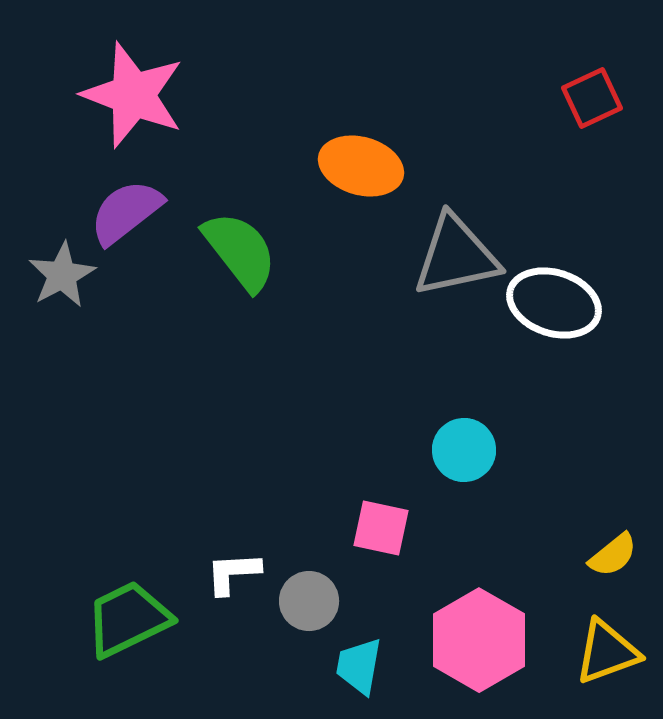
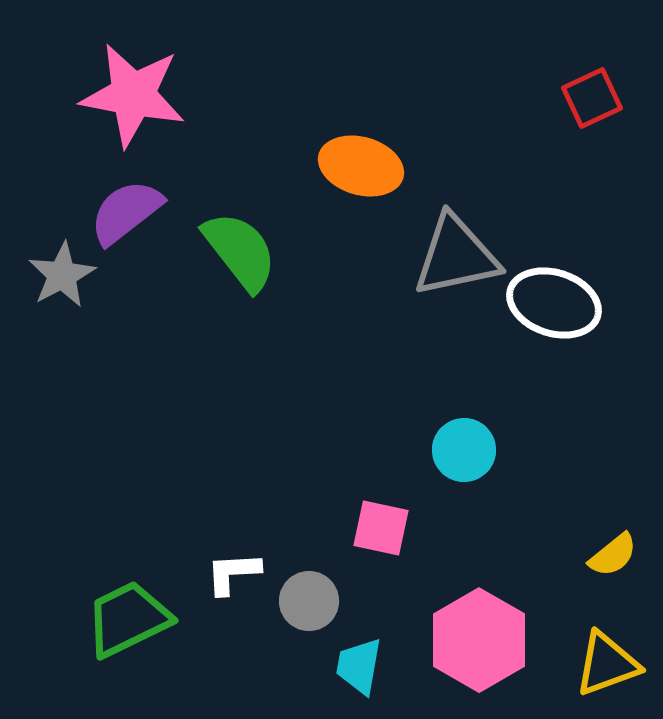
pink star: rotated 10 degrees counterclockwise
yellow triangle: moved 12 px down
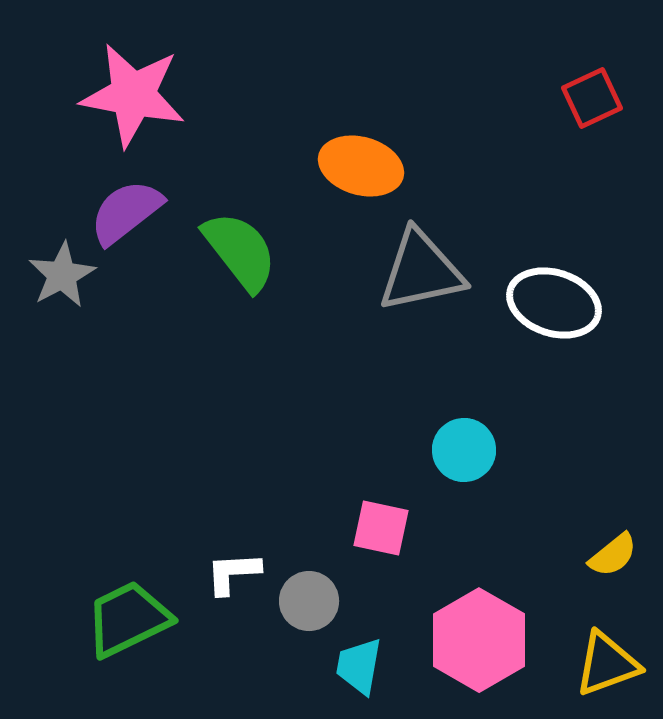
gray triangle: moved 35 px left, 15 px down
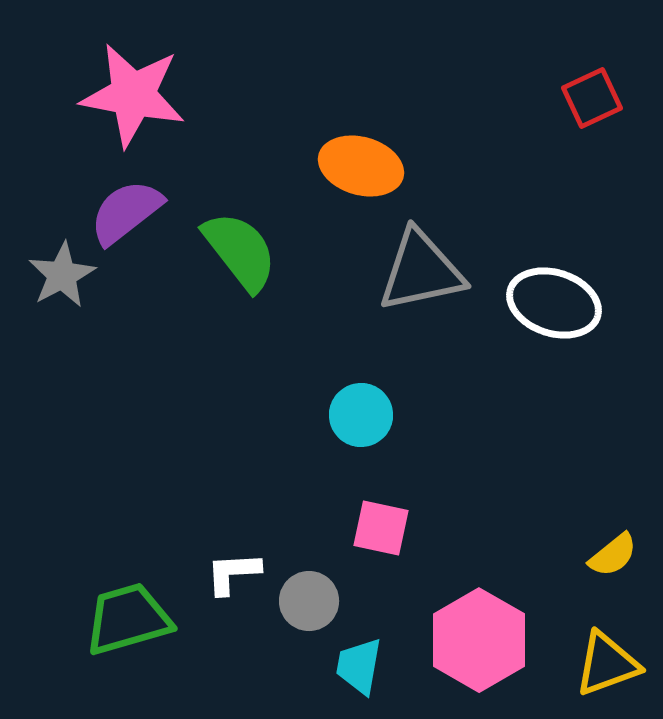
cyan circle: moved 103 px left, 35 px up
green trapezoid: rotated 10 degrees clockwise
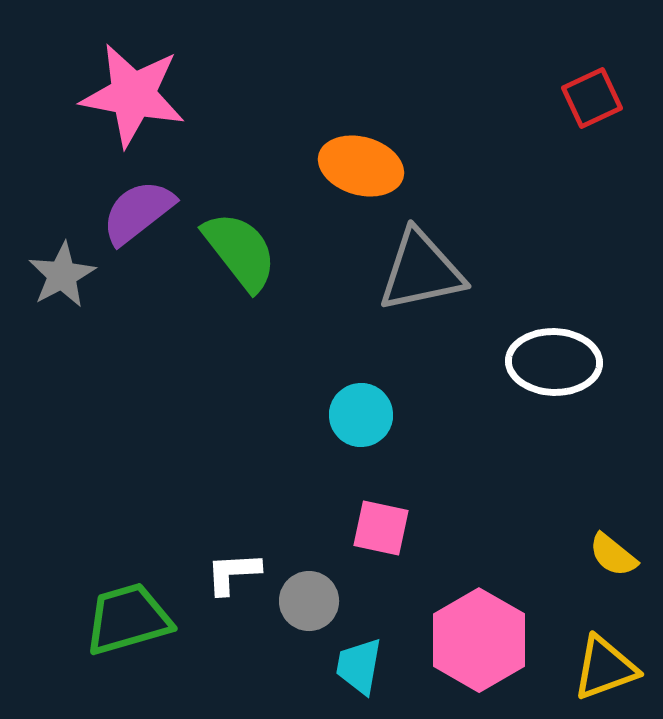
purple semicircle: moved 12 px right
white ellipse: moved 59 px down; rotated 16 degrees counterclockwise
yellow semicircle: rotated 78 degrees clockwise
yellow triangle: moved 2 px left, 4 px down
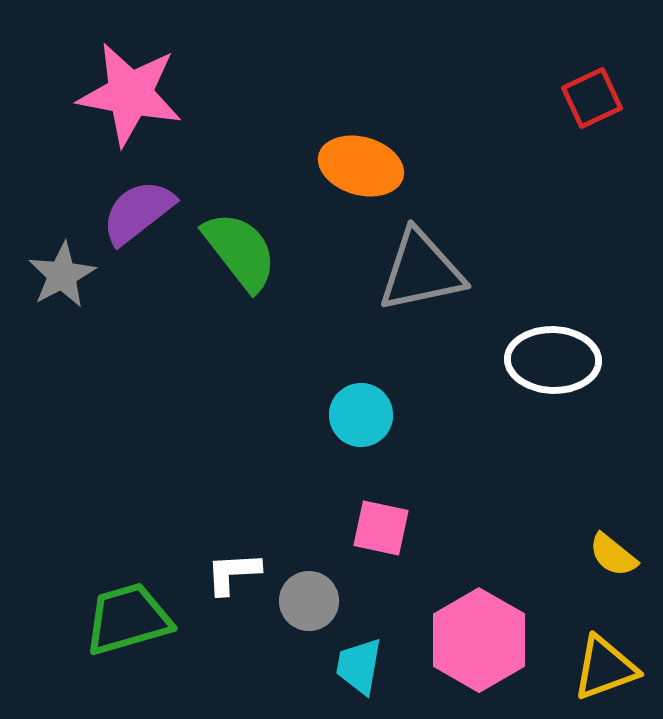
pink star: moved 3 px left, 1 px up
white ellipse: moved 1 px left, 2 px up
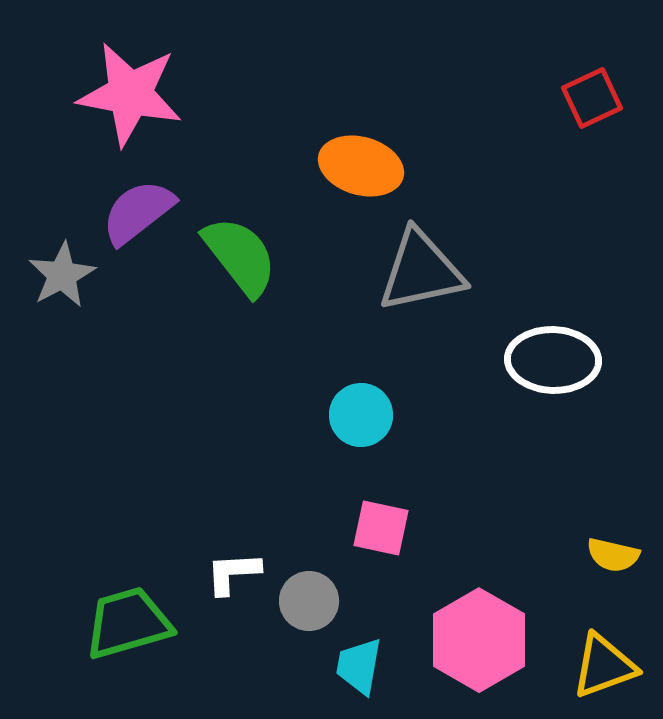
green semicircle: moved 5 px down
yellow semicircle: rotated 26 degrees counterclockwise
green trapezoid: moved 4 px down
yellow triangle: moved 1 px left, 2 px up
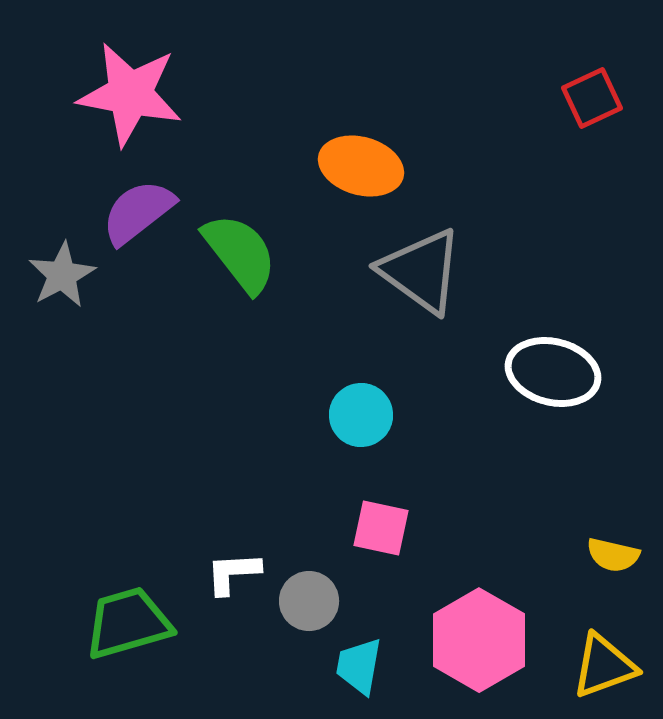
green semicircle: moved 3 px up
gray triangle: rotated 48 degrees clockwise
white ellipse: moved 12 px down; rotated 12 degrees clockwise
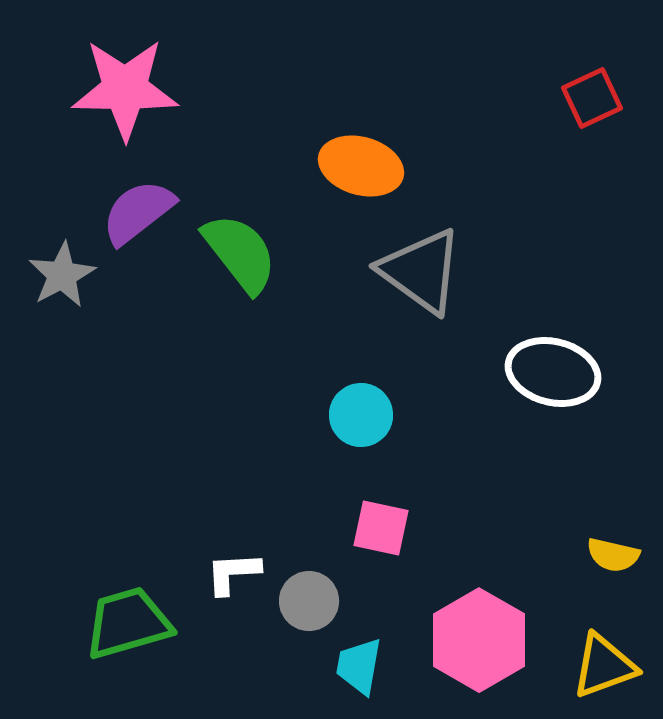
pink star: moved 5 px left, 5 px up; rotated 10 degrees counterclockwise
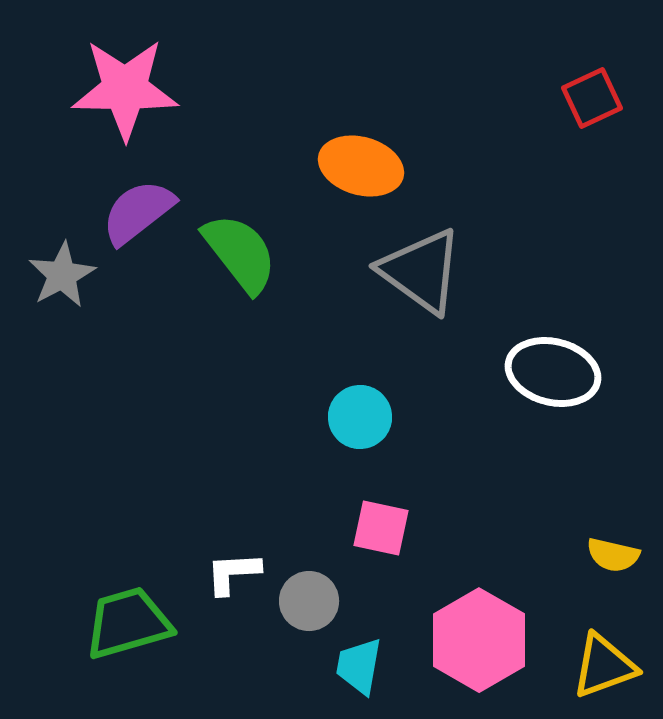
cyan circle: moved 1 px left, 2 px down
